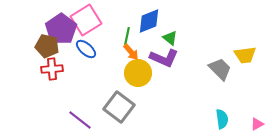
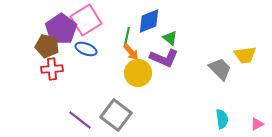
blue ellipse: rotated 20 degrees counterclockwise
gray square: moved 3 px left, 8 px down
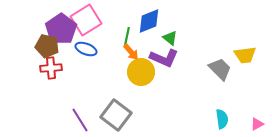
red cross: moved 1 px left, 1 px up
yellow circle: moved 3 px right, 1 px up
purple line: rotated 20 degrees clockwise
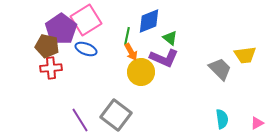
orange arrow: rotated 12 degrees clockwise
pink triangle: moved 1 px up
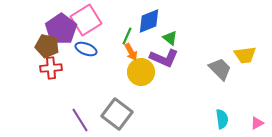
green line: rotated 12 degrees clockwise
gray square: moved 1 px right, 1 px up
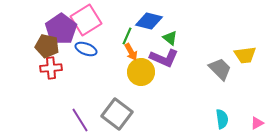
blue diamond: rotated 36 degrees clockwise
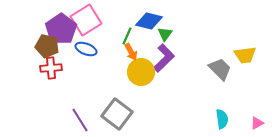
green triangle: moved 5 px left, 4 px up; rotated 28 degrees clockwise
purple L-shape: rotated 68 degrees counterclockwise
